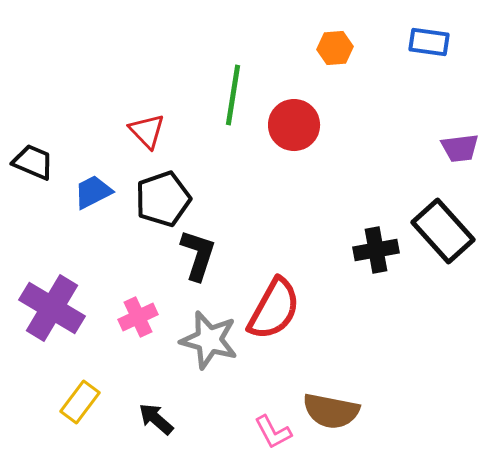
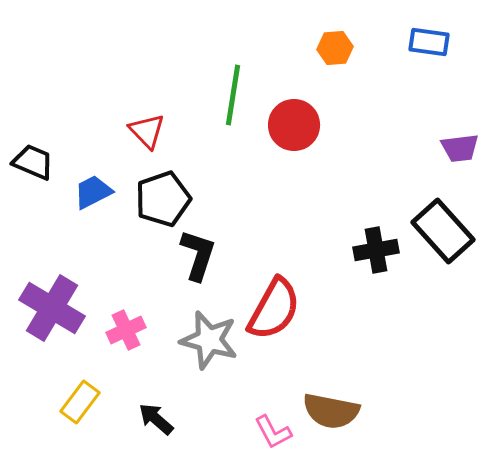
pink cross: moved 12 px left, 13 px down
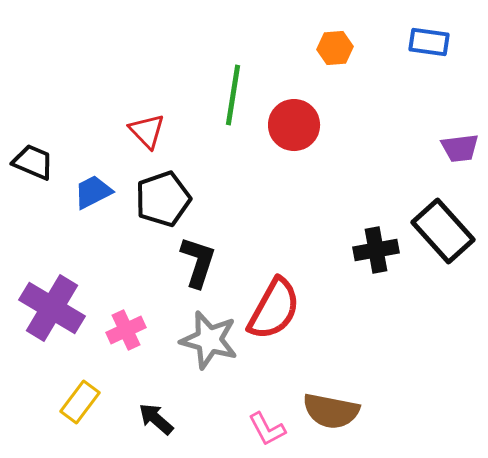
black L-shape: moved 7 px down
pink L-shape: moved 6 px left, 3 px up
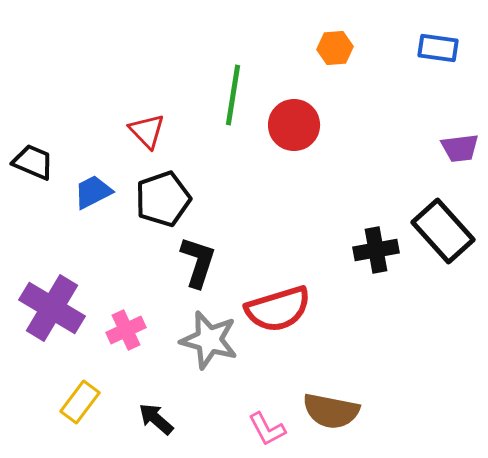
blue rectangle: moved 9 px right, 6 px down
red semicircle: moved 4 px right; rotated 44 degrees clockwise
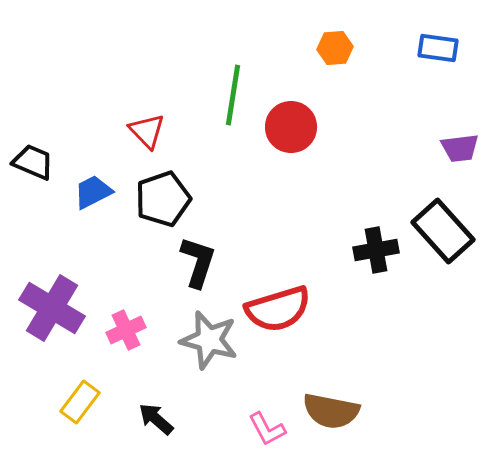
red circle: moved 3 px left, 2 px down
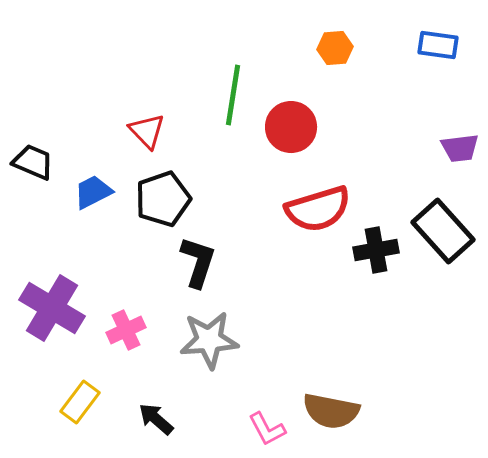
blue rectangle: moved 3 px up
red semicircle: moved 40 px right, 100 px up
gray star: rotated 20 degrees counterclockwise
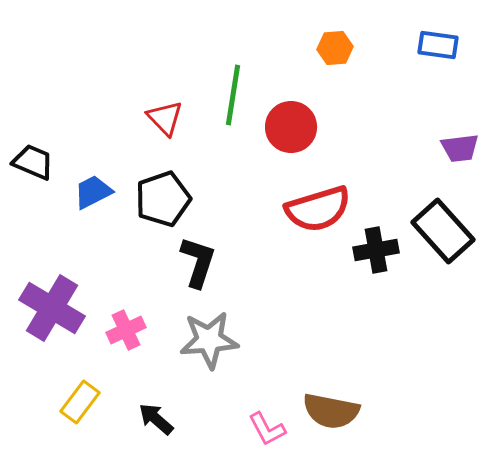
red triangle: moved 18 px right, 13 px up
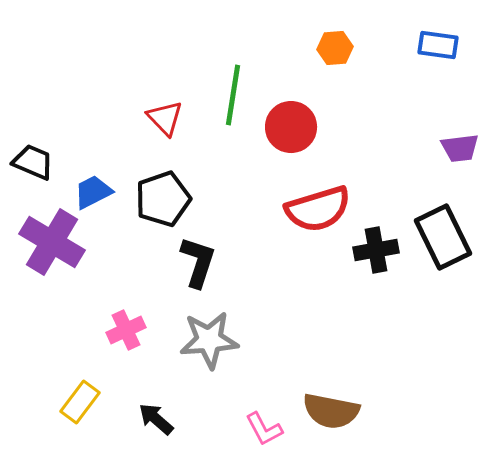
black rectangle: moved 6 px down; rotated 16 degrees clockwise
purple cross: moved 66 px up
pink L-shape: moved 3 px left
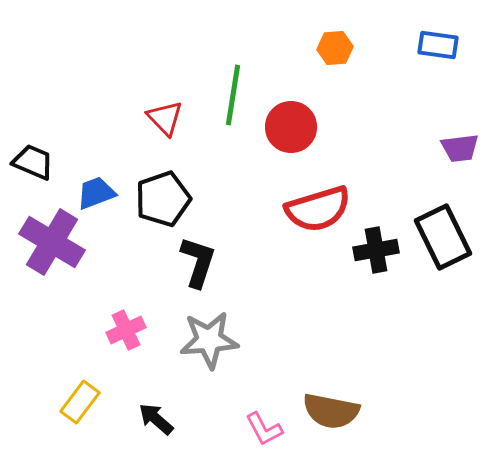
blue trapezoid: moved 3 px right, 1 px down; rotated 6 degrees clockwise
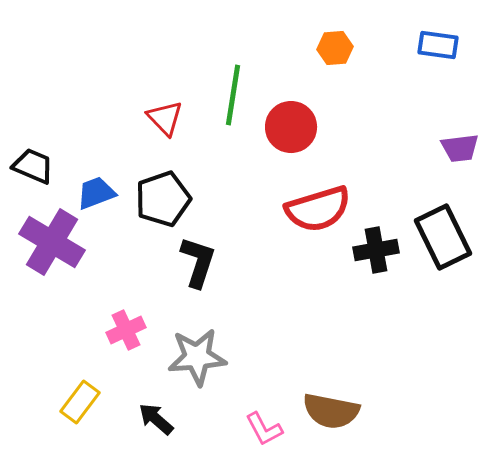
black trapezoid: moved 4 px down
gray star: moved 12 px left, 17 px down
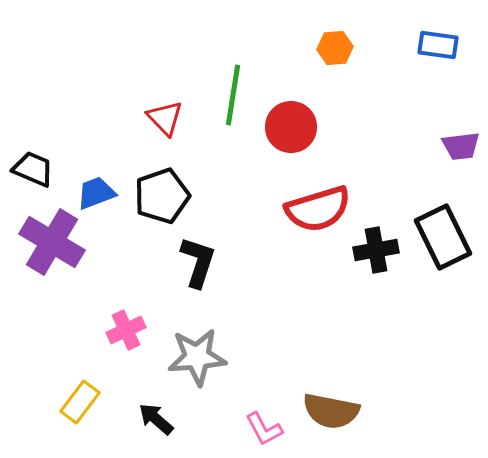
purple trapezoid: moved 1 px right, 2 px up
black trapezoid: moved 3 px down
black pentagon: moved 1 px left, 3 px up
